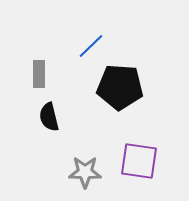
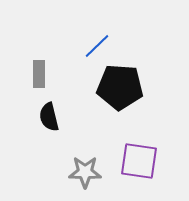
blue line: moved 6 px right
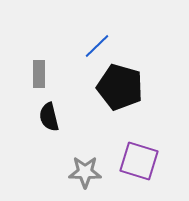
black pentagon: rotated 12 degrees clockwise
purple square: rotated 9 degrees clockwise
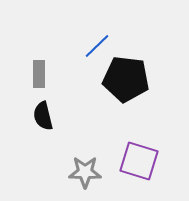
black pentagon: moved 6 px right, 8 px up; rotated 9 degrees counterclockwise
black semicircle: moved 6 px left, 1 px up
